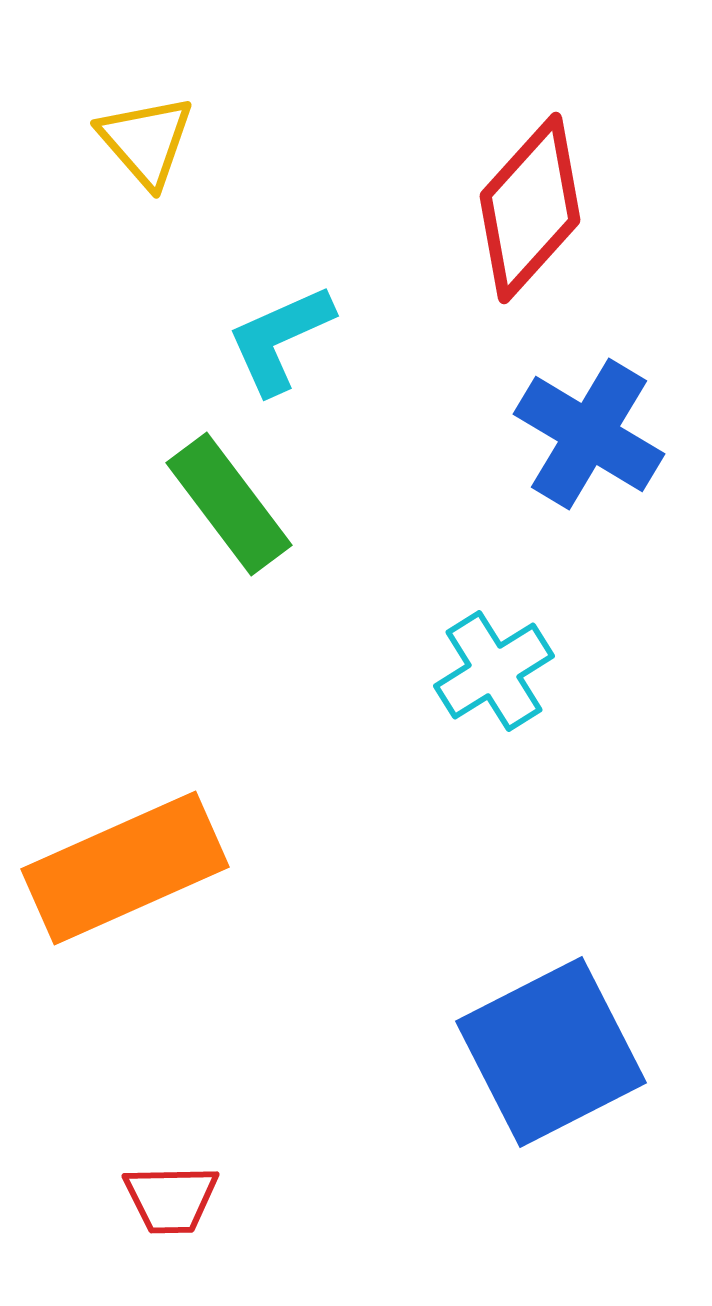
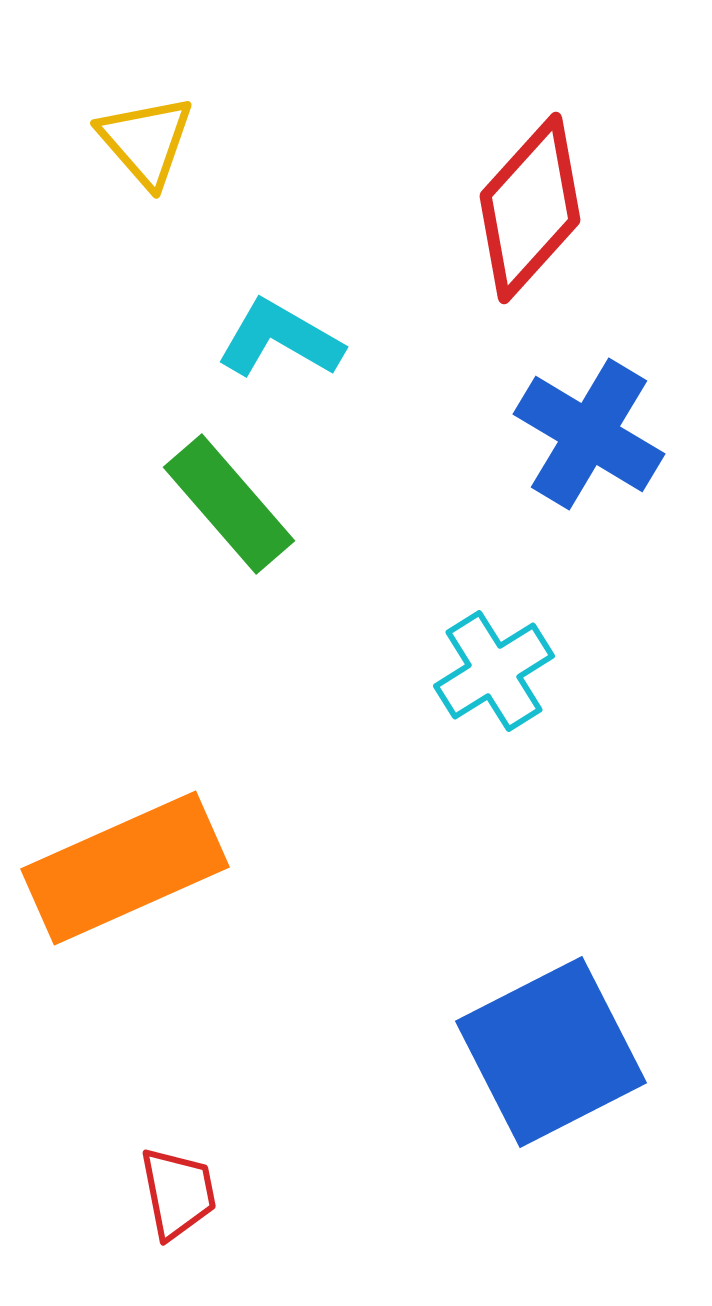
cyan L-shape: rotated 54 degrees clockwise
green rectangle: rotated 4 degrees counterclockwise
red trapezoid: moved 7 px right, 6 px up; rotated 100 degrees counterclockwise
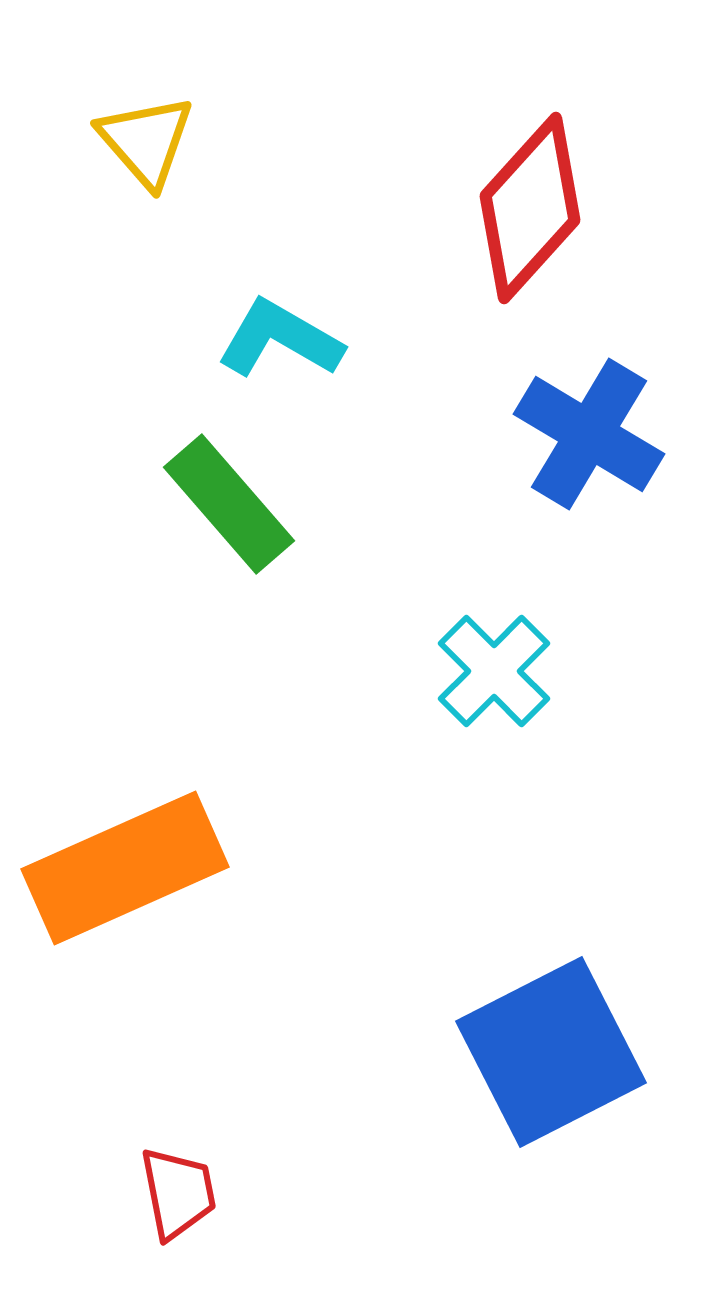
cyan cross: rotated 13 degrees counterclockwise
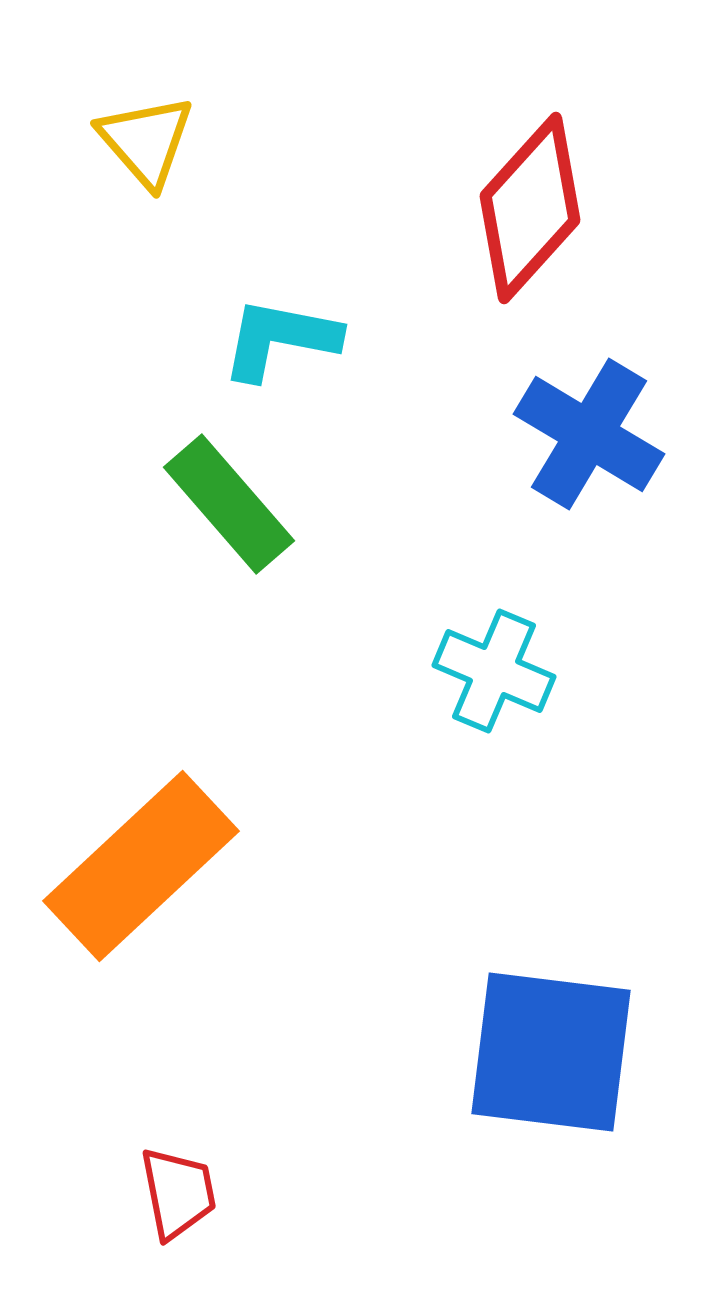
cyan L-shape: rotated 19 degrees counterclockwise
cyan cross: rotated 22 degrees counterclockwise
orange rectangle: moved 16 px right, 2 px up; rotated 19 degrees counterclockwise
blue square: rotated 34 degrees clockwise
